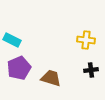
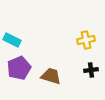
yellow cross: rotated 18 degrees counterclockwise
brown trapezoid: moved 2 px up
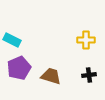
yellow cross: rotated 12 degrees clockwise
black cross: moved 2 px left, 5 px down
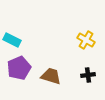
yellow cross: rotated 30 degrees clockwise
black cross: moved 1 px left
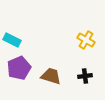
black cross: moved 3 px left, 1 px down
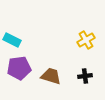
yellow cross: rotated 30 degrees clockwise
purple pentagon: rotated 15 degrees clockwise
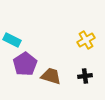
purple pentagon: moved 6 px right, 4 px up; rotated 25 degrees counterclockwise
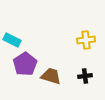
yellow cross: rotated 24 degrees clockwise
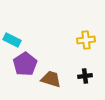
brown trapezoid: moved 3 px down
